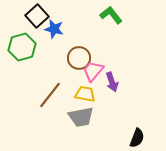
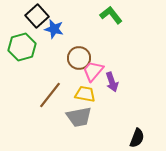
gray trapezoid: moved 2 px left
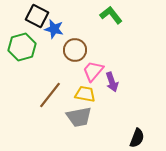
black square: rotated 20 degrees counterclockwise
brown circle: moved 4 px left, 8 px up
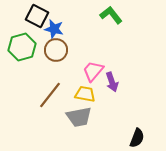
brown circle: moved 19 px left
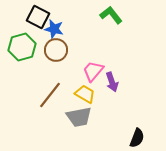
black square: moved 1 px right, 1 px down
yellow trapezoid: rotated 20 degrees clockwise
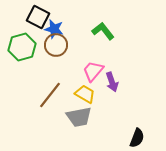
green L-shape: moved 8 px left, 16 px down
brown circle: moved 5 px up
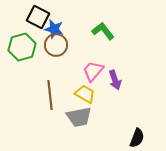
purple arrow: moved 3 px right, 2 px up
brown line: rotated 44 degrees counterclockwise
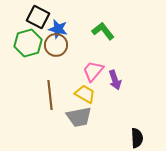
blue star: moved 4 px right
green hexagon: moved 6 px right, 4 px up
black semicircle: rotated 24 degrees counterclockwise
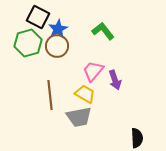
blue star: rotated 30 degrees clockwise
brown circle: moved 1 px right, 1 px down
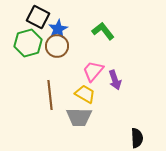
gray trapezoid: rotated 12 degrees clockwise
